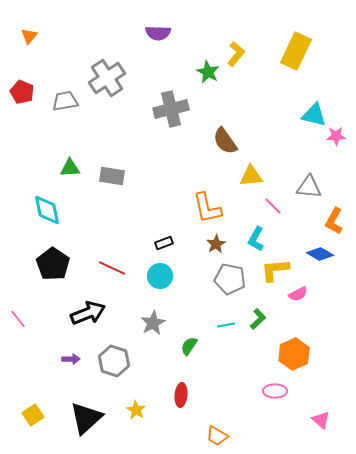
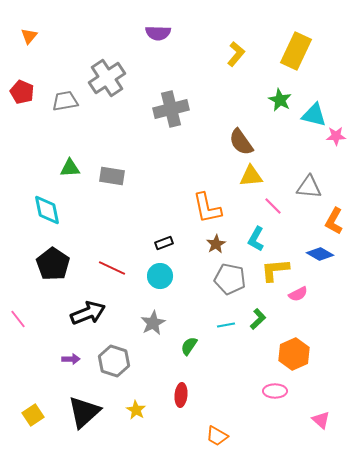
green star at (208, 72): moved 72 px right, 28 px down
brown semicircle at (225, 141): moved 16 px right, 1 px down
black triangle at (86, 418): moved 2 px left, 6 px up
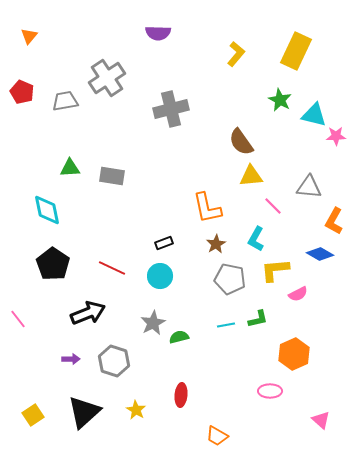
green L-shape at (258, 319): rotated 30 degrees clockwise
green semicircle at (189, 346): moved 10 px left, 9 px up; rotated 42 degrees clockwise
pink ellipse at (275, 391): moved 5 px left
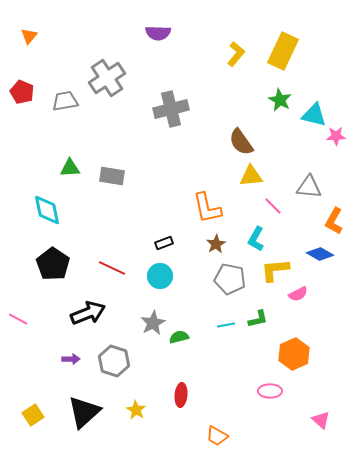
yellow rectangle at (296, 51): moved 13 px left
pink line at (18, 319): rotated 24 degrees counterclockwise
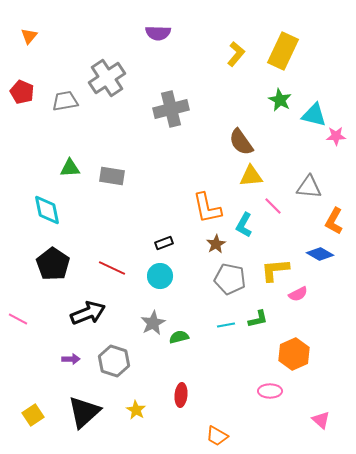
cyan L-shape at (256, 239): moved 12 px left, 14 px up
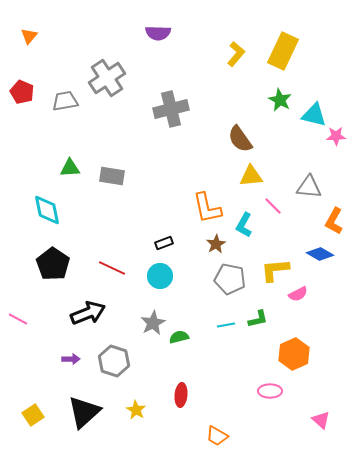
brown semicircle at (241, 142): moved 1 px left, 3 px up
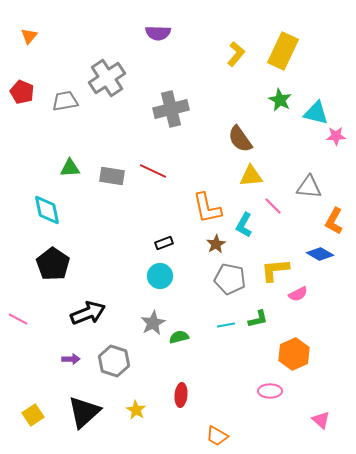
cyan triangle at (314, 115): moved 2 px right, 2 px up
red line at (112, 268): moved 41 px right, 97 px up
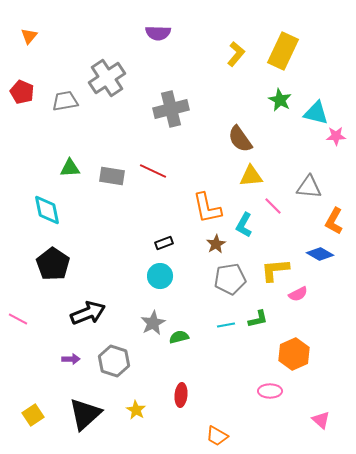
gray pentagon at (230, 279): rotated 20 degrees counterclockwise
black triangle at (84, 412): moved 1 px right, 2 px down
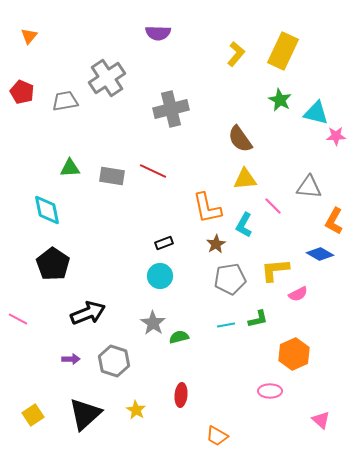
yellow triangle at (251, 176): moved 6 px left, 3 px down
gray star at (153, 323): rotated 10 degrees counterclockwise
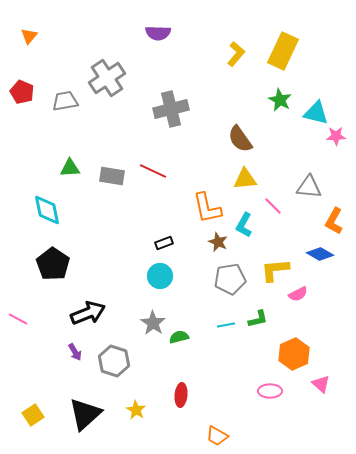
brown star at (216, 244): moved 2 px right, 2 px up; rotated 18 degrees counterclockwise
purple arrow at (71, 359): moved 4 px right, 7 px up; rotated 60 degrees clockwise
pink triangle at (321, 420): moved 36 px up
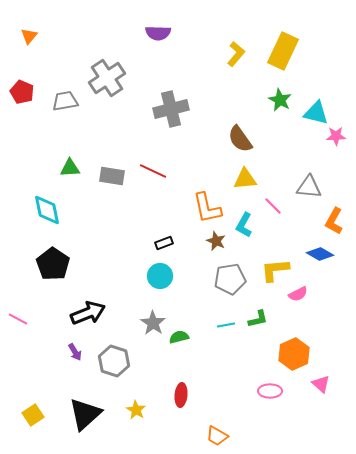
brown star at (218, 242): moved 2 px left, 1 px up
